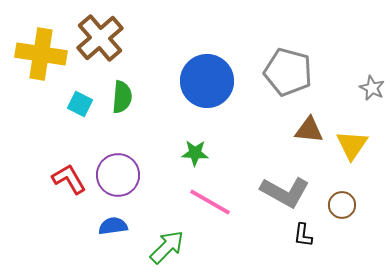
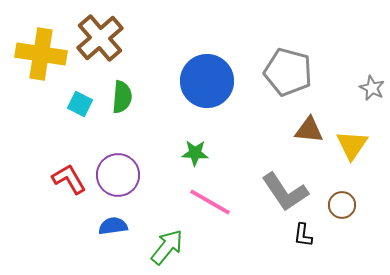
gray L-shape: rotated 27 degrees clockwise
green arrow: rotated 6 degrees counterclockwise
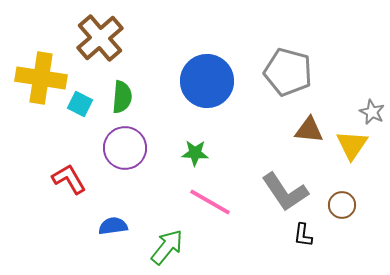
yellow cross: moved 24 px down
gray star: moved 24 px down
purple circle: moved 7 px right, 27 px up
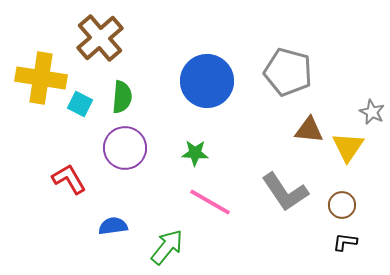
yellow triangle: moved 4 px left, 2 px down
black L-shape: moved 42 px right, 7 px down; rotated 90 degrees clockwise
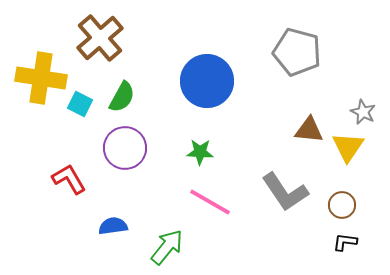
gray pentagon: moved 9 px right, 20 px up
green semicircle: rotated 24 degrees clockwise
gray star: moved 9 px left
green star: moved 5 px right, 1 px up
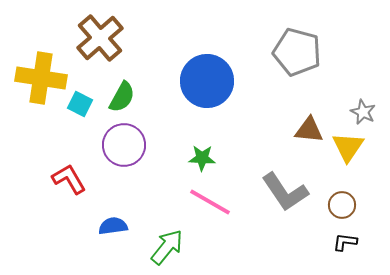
purple circle: moved 1 px left, 3 px up
green star: moved 2 px right, 6 px down
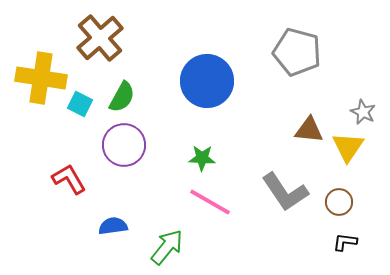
brown circle: moved 3 px left, 3 px up
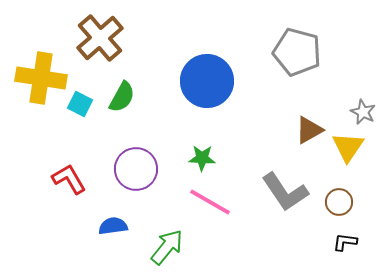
brown triangle: rotated 36 degrees counterclockwise
purple circle: moved 12 px right, 24 px down
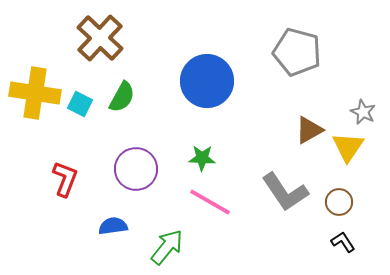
brown cross: rotated 6 degrees counterclockwise
yellow cross: moved 6 px left, 15 px down
red L-shape: moved 4 px left; rotated 51 degrees clockwise
black L-shape: moved 2 px left; rotated 50 degrees clockwise
